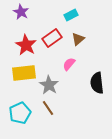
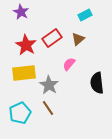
cyan rectangle: moved 14 px right
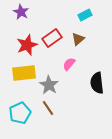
red star: moved 1 px right; rotated 20 degrees clockwise
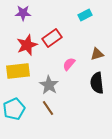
purple star: moved 2 px right, 1 px down; rotated 28 degrees counterclockwise
brown triangle: moved 19 px right, 15 px down; rotated 24 degrees clockwise
yellow rectangle: moved 6 px left, 2 px up
cyan pentagon: moved 6 px left, 4 px up
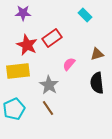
cyan rectangle: rotated 72 degrees clockwise
red star: rotated 25 degrees counterclockwise
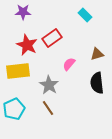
purple star: moved 1 px up
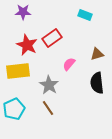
cyan rectangle: rotated 24 degrees counterclockwise
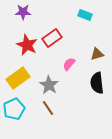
yellow rectangle: moved 7 px down; rotated 30 degrees counterclockwise
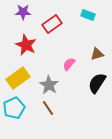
cyan rectangle: moved 3 px right
red rectangle: moved 14 px up
red star: moved 1 px left
black semicircle: rotated 40 degrees clockwise
cyan pentagon: moved 1 px up
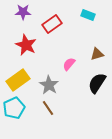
yellow rectangle: moved 2 px down
